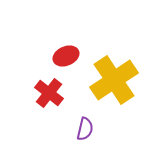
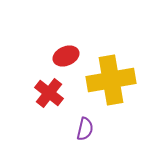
yellow cross: moved 3 px left; rotated 24 degrees clockwise
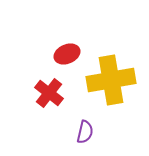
red ellipse: moved 1 px right, 2 px up
purple semicircle: moved 3 px down
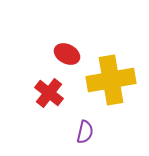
red ellipse: rotated 50 degrees clockwise
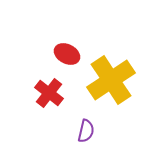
yellow cross: rotated 24 degrees counterclockwise
purple semicircle: moved 1 px right, 1 px up
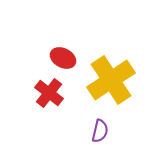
red ellipse: moved 4 px left, 4 px down
purple semicircle: moved 14 px right
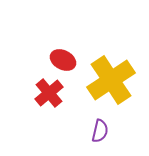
red ellipse: moved 2 px down
red cross: rotated 12 degrees clockwise
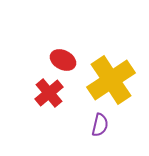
purple semicircle: moved 6 px up
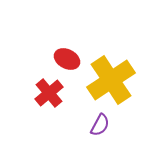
red ellipse: moved 4 px right, 1 px up
purple semicircle: rotated 15 degrees clockwise
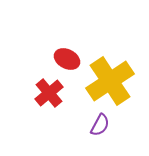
yellow cross: moved 1 px left, 1 px down
